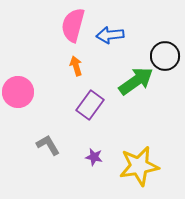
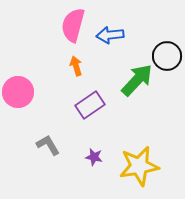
black circle: moved 2 px right
green arrow: moved 1 px right, 1 px up; rotated 12 degrees counterclockwise
purple rectangle: rotated 20 degrees clockwise
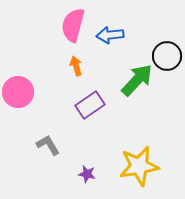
purple star: moved 7 px left, 17 px down
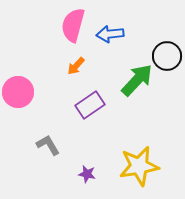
blue arrow: moved 1 px up
orange arrow: rotated 120 degrees counterclockwise
